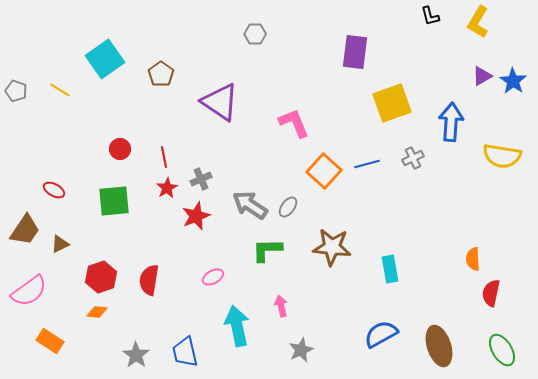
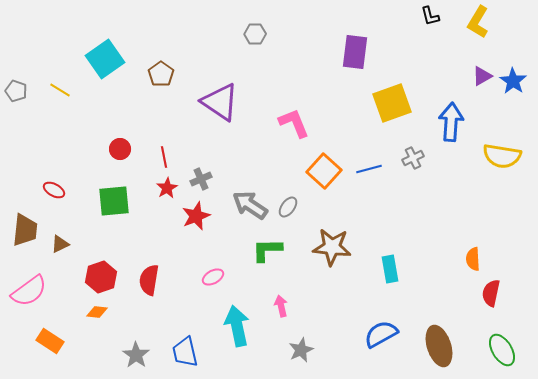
blue line at (367, 164): moved 2 px right, 5 px down
brown trapezoid at (25, 230): rotated 28 degrees counterclockwise
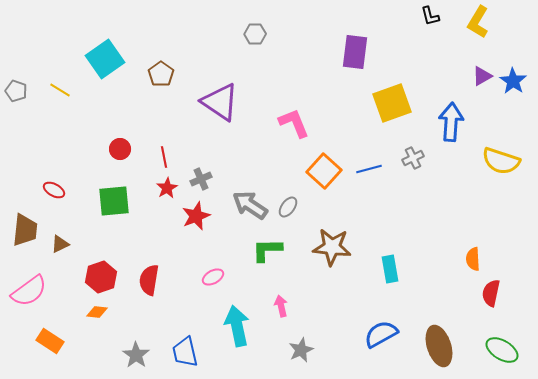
yellow semicircle at (502, 156): moved 1 px left, 5 px down; rotated 9 degrees clockwise
green ellipse at (502, 350): rotated 28 degrees counterclockwise
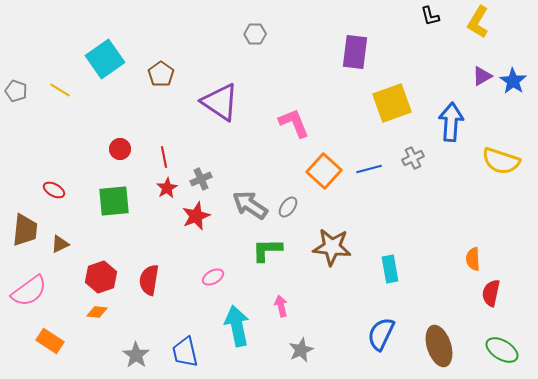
blue semicircle at (381, 334): rotated 36 degrees counterclockwise
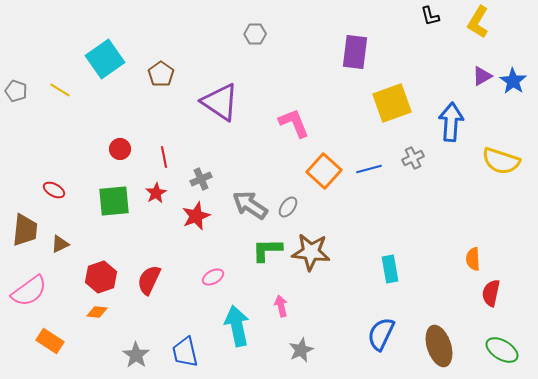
red star at (167, 188): moved 11 px left, 5 px down
brown star at (332, 247): moved 21 px left, 5 px down
red semicircle at (149, 280): rotated 16 degrees clockwise
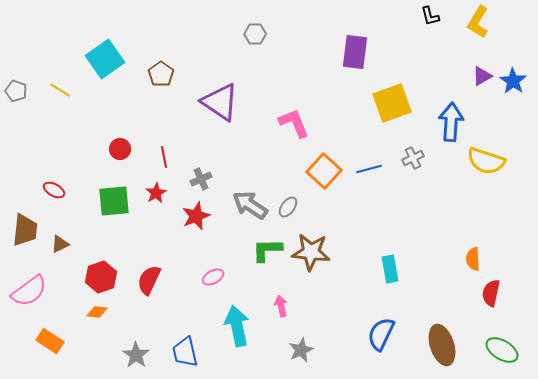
yellow semicircle at (501, 161): moved 15 px left
brown ellipse at (439, 346): moved 3 px right, 1 px up
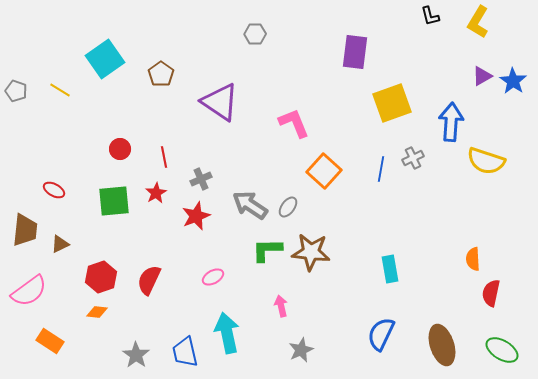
blue line at (369, 169): moved 12 px right; rotated 65 degrees counterclockwise
cyan arrow at (237, 326): moved 10 px left, 7 px down
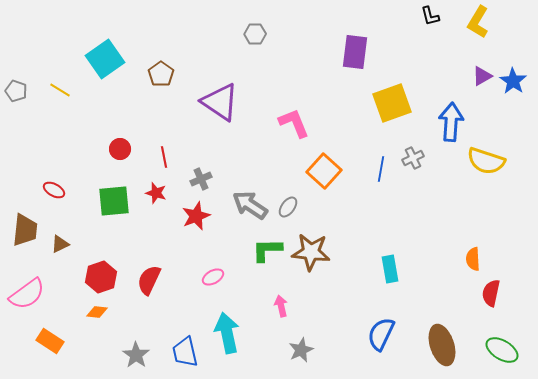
red star at (156, 193): rotated 25 degrees counterclockwise
pink semicircle at (29, 291): moved 2 px left, 3 px down
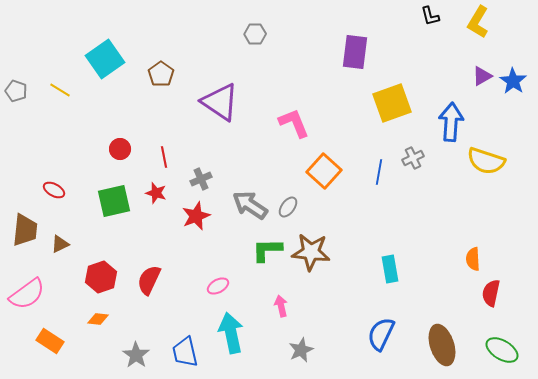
blue line at (381, 169): moved 2 px left, 3 px down
green square at (114, 201): rotated 8 degrees counterclockwise
pink ellipse at (213, 277): moved 5 px right, 9 px down
orange diamond at (97, 312): moved 1 px right, 7 px down
cyan arrow at (227, 333): moved 4 px right
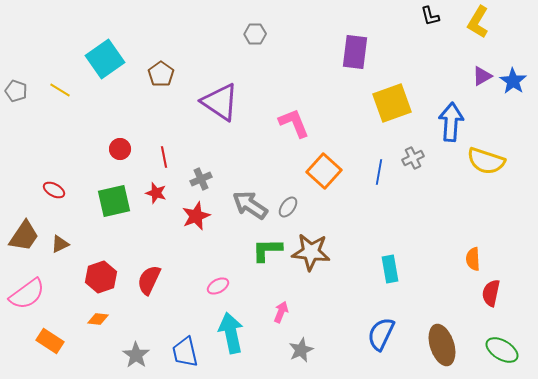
brown trapezoid at (25, 230): moved 1 px left, 6 px down; rotated 28 degrees clockwise
pink arrow at (281, 306): moved 6 px down; rotated 35 degrees clockwise
